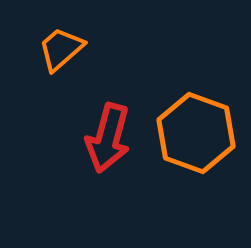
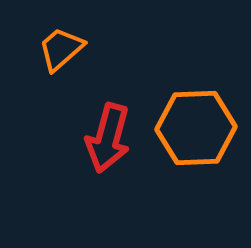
orange hexagon: moved 5 px up; rotated 22 degrees counterclockwise
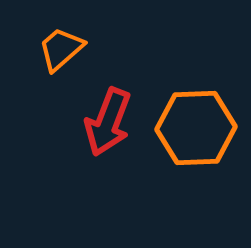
red arrow: moved 16 px up; rotated 6 degrees clockwise
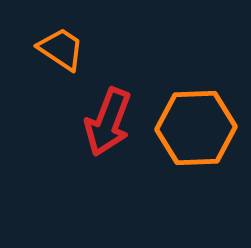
orange trapezoid: rotated 75 degrees clockwise
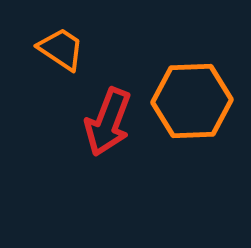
orange hexagon: moved 4 px left, 27 px up
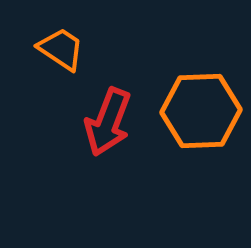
orange hexagon: moved 9 px right, 10 px down
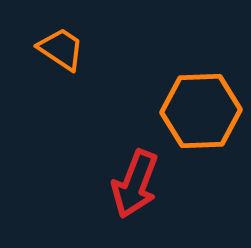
red arrow: moved 27 px right, 62 px down
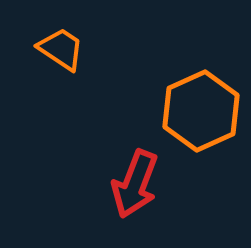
orange hexagon: rotated 22 degrees counterclockwise
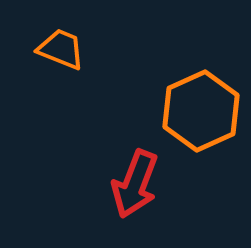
orange trapezoid: rotated 12 degrees counterclockwise
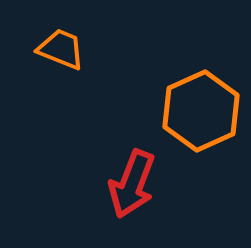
red arrow: moved 3 px left
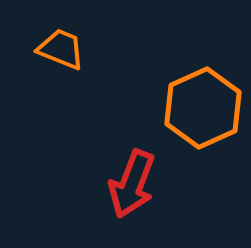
orange hexagon: moved 2 px right, 3 px up
